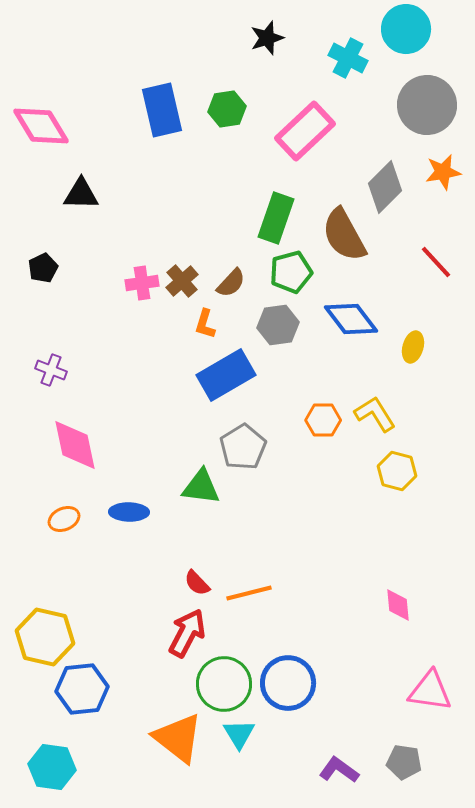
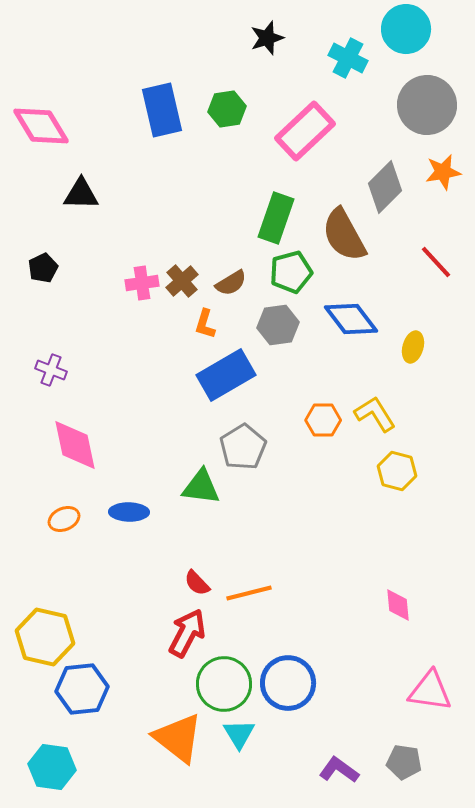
brown semicircle at (231, 283): rotated 16 degrees clockwise
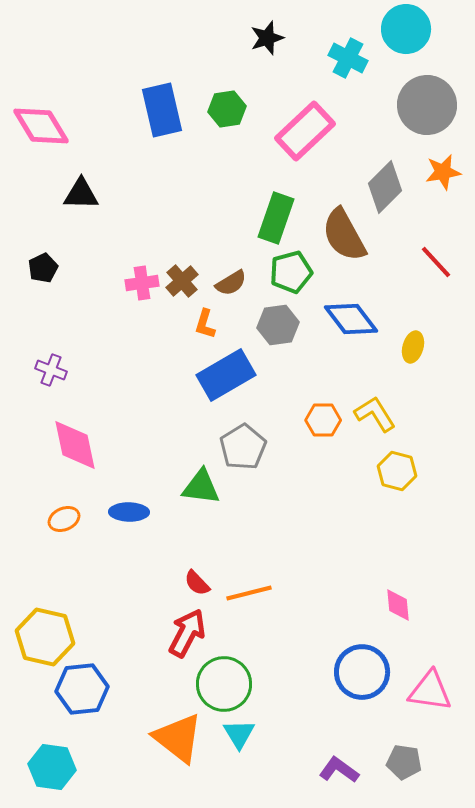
blue circle at (288, 683): moved 74 px right, 11 px up
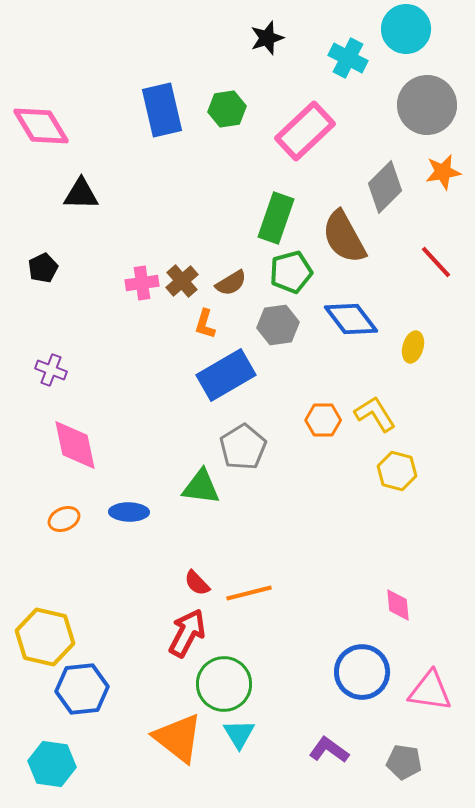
brown semicircle at (344, 235): moved 2 px down
cyan hexagon at (52, 767): moved 3 px up
purple L-shape at (339, 770): moved 10 px left, 20 px up
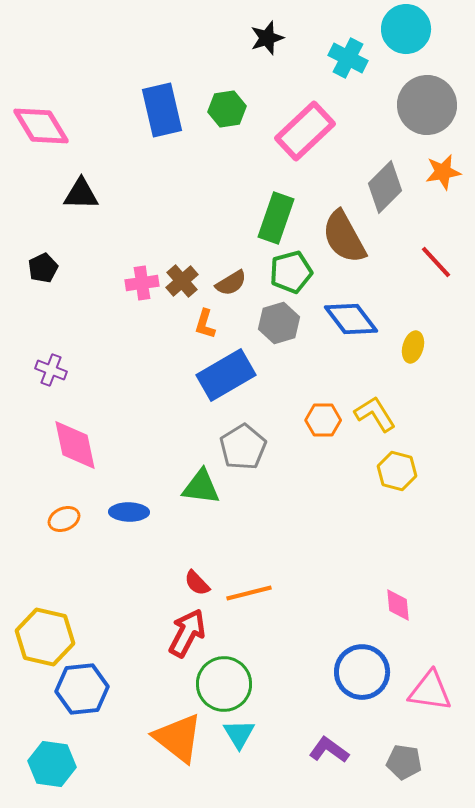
gray hexagon at (278, 325): moved 1 px right, 2 px up; rotated 9 degrees counterclockwise
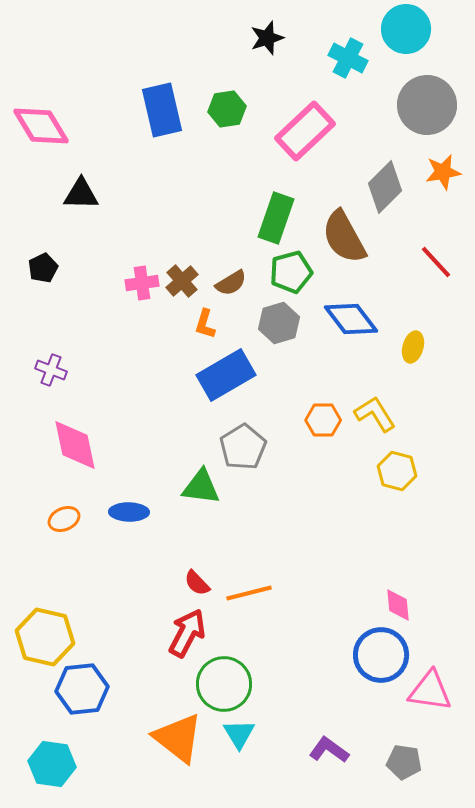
blue circle at (362, 672): moved 19 px right, 17 px up
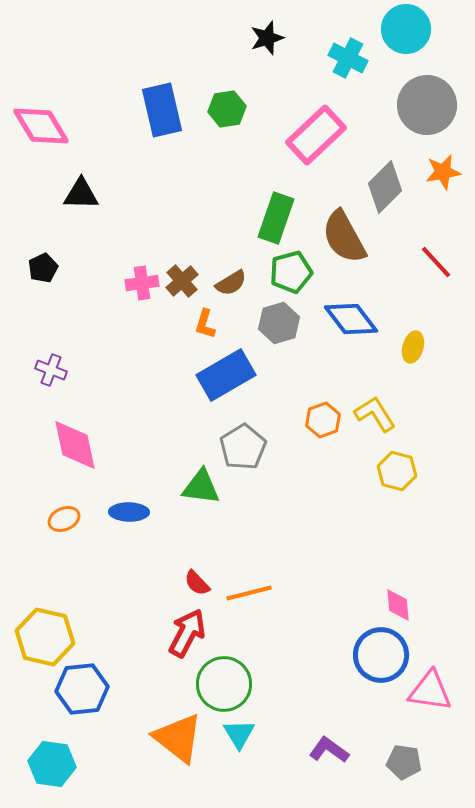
pink rectangle at (305, 131): moved 11 px right, 4 px down
orange hexagon at (323, 420): rotated 20 degrees counterclockwise
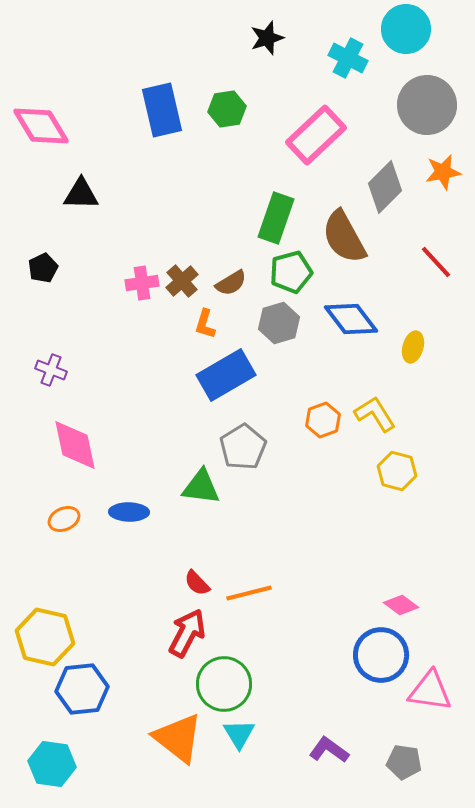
pink diamond at (398, 605): moved 3 px right; rotated 48 degrees counterclockwise
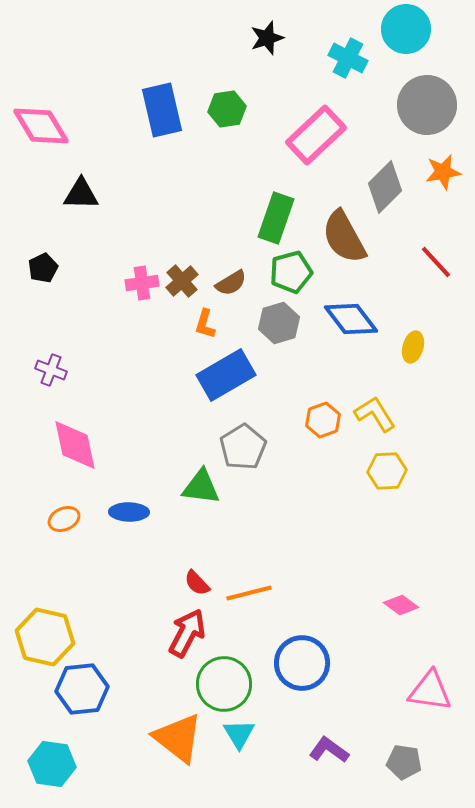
yellow hexagon at (397, 471): moved 10 px left; rotated 18 degrees counterclockwise
blue circle at (381, 655): moved 79 px left, 8 px down
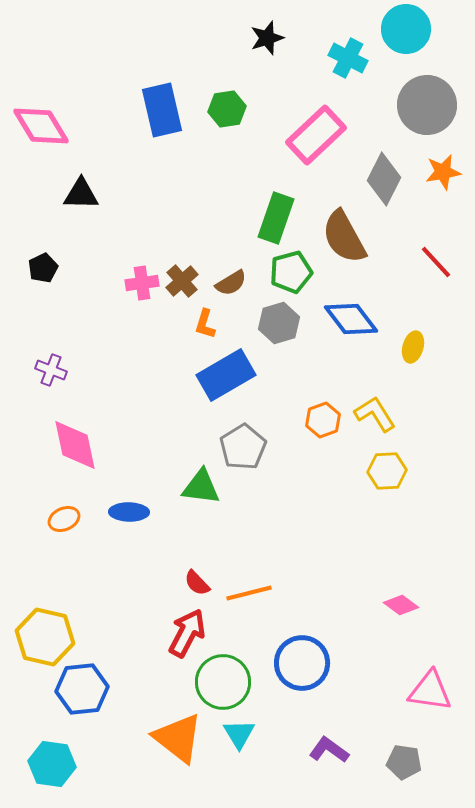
gray diamond at (385, 187): moved 1 px left, 8 px up; rotated 18 degrees counterclockwise
green circle at (224, 684): moved 1 px left, 2 px up
